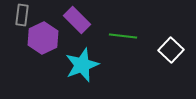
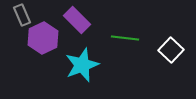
gray rectangle: rotated 30 degrees counterclockwise
green line: moved 2 px right, 2 px down
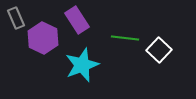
gray rectangle: moved 6 px left, 3 px down
purple rectangle: rotated 12 degrees clockwise
purple hexagon: rotated 8 degrees counterclockwise
white square: moved 12 px left
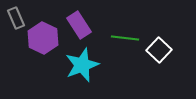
purple rectangle: moved 2 px right, 5 px down
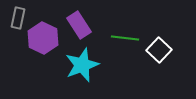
gray rectangle: moved 2 px right; rotated 35 degrees clockwise
